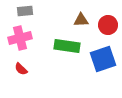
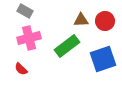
gray rectangle: rotated 35 degrees clockwise
red circle: moved 3 px left, 4 px up
pink cross: moved 9 px right
green rectangle: rotated 45 degrees counterclockwise
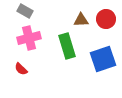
red circle: moved 1 px right, 2 px up
green rectangle: rotated 70 degrees counterclockwise
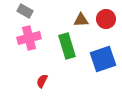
red semicircle: moved 21 px right, 12 px down; rotated 72 degrees clockwise
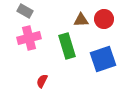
red circle: moved 2 px left
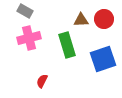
green rectangle: moved 1 px up
